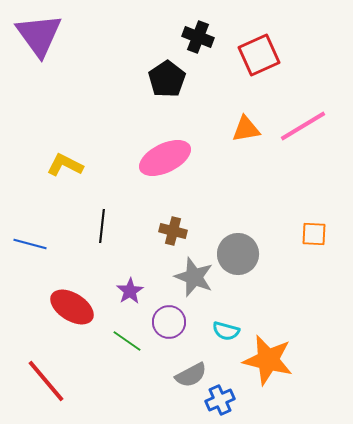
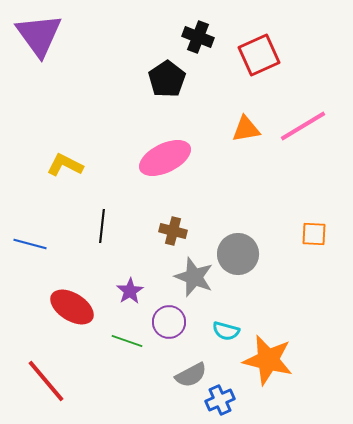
green line: rotated 16 degrees counterclockwise
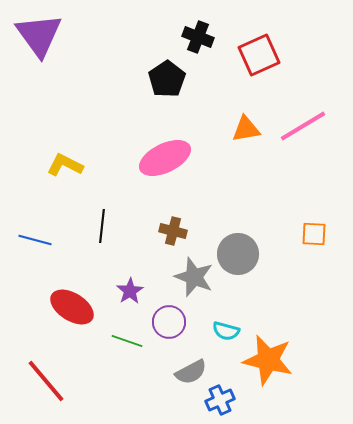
blue line: moved 5 px right, 4 px up
gray semicircle: moved 3 px up
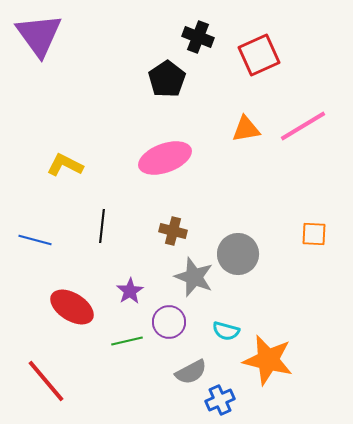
pink ellipse: rotated 6 degrees clockwise
green line: rotated 32 degrees counterclockwise
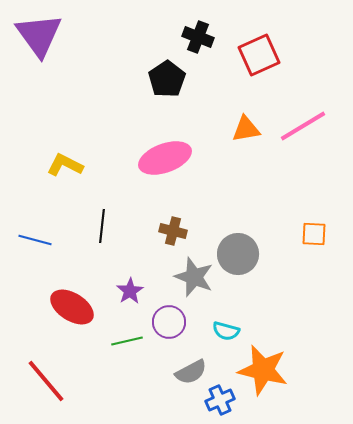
orange star: moved 5 px left, 10 px down
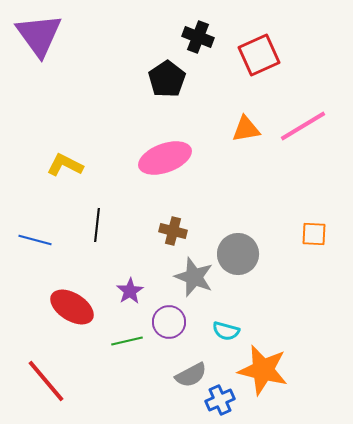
black line: moved 5 px left, 1 px up
gray semicircle: moved 3 px down
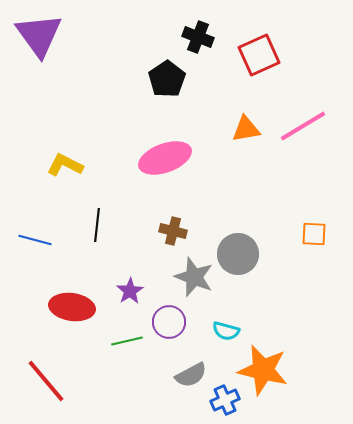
red ellipse: rotated 24 degrees counterclockwise
blue cross: moved 5 px right
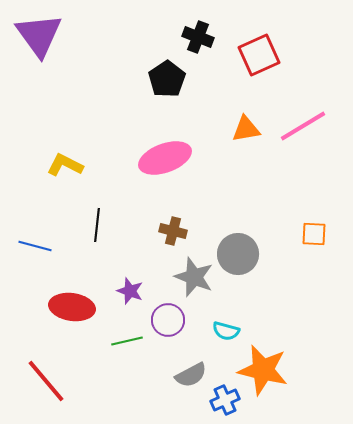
blue line: moved 6 px down
purple star: rotated 20 degrees counterclockwise
purple circle: moved 1 px left, 2 px up
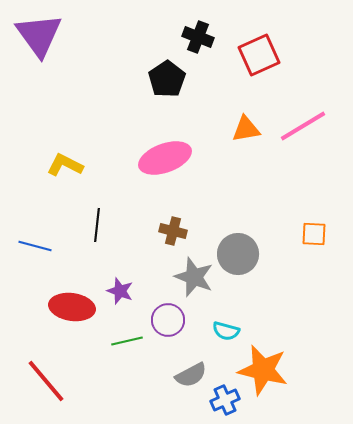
purple star: moved 10 px left
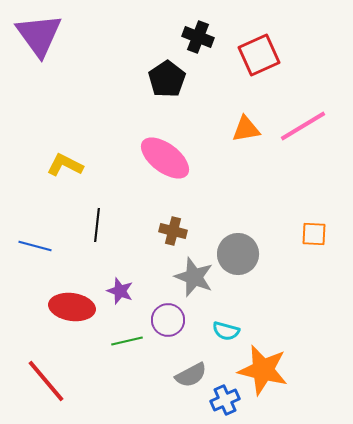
pink ellipse: rotated 57 degrees clockwise
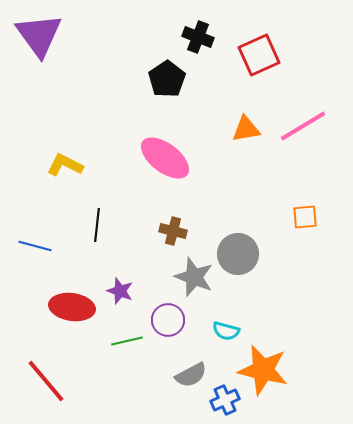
orange square: moved 9 px left, 17 px up; rotated 8 degrees counterclockwise
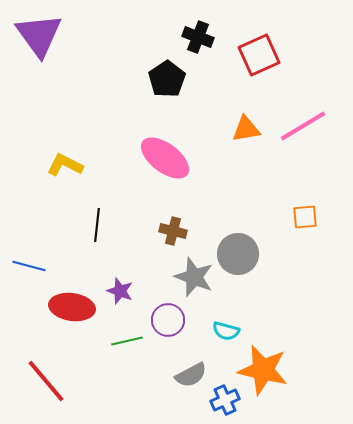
blue line: moved 6 px left, 20 px down
